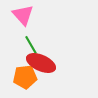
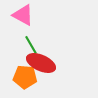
pink triangle: rotated 20 degrees counterclockwise
orange pentagon: rotated 10 degrees clockwise
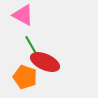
red ellipse: moved 4 px right, 1 px up
orange pentagon: rotated 15 degrees clockwise
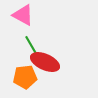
orange pentagon: rotated 25 degrees counterclockwise
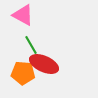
red ellipse: moved 1 px left, 2 px down
orange pentagon: moved 2 px left, 4 px up; rotated 10 degrees clockwise
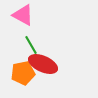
red ellipse: moved 1 px left
orange pentagon: rotated 15 degrees counterclockwise
